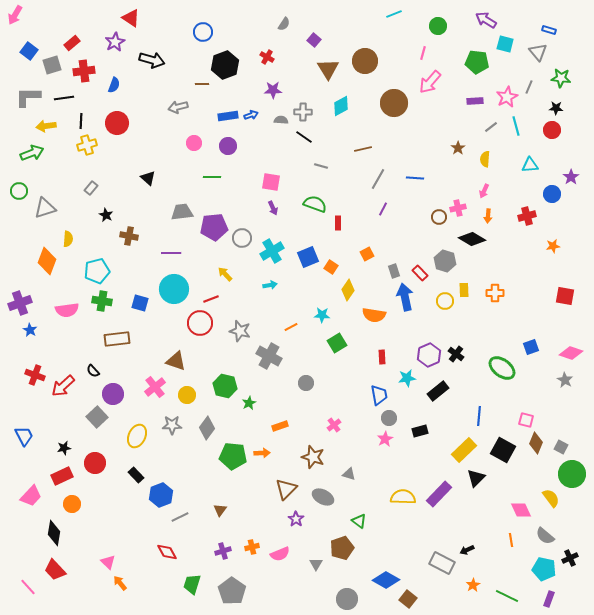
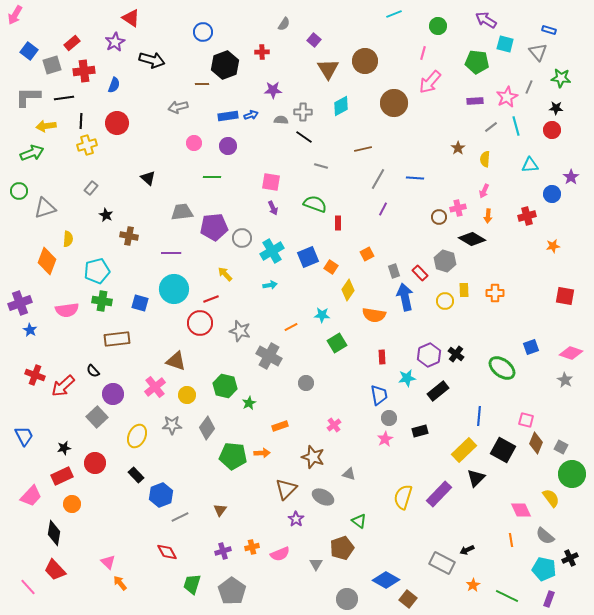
red cross at (267, 57): moved 5 px left, 5 px up; rotated 32 degrees counterclockwise
yellow semicircle at (403, 497): rotated 75 degrees counterclockwise
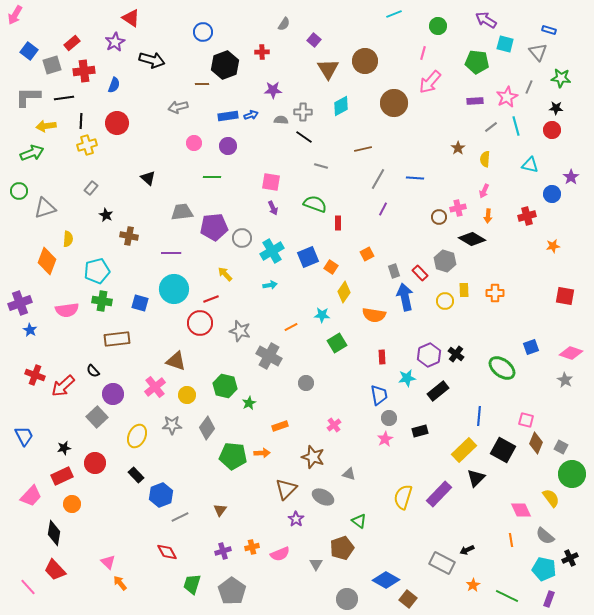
cyan triangle at (530, 165): rotated 18 degrees clockwise
yellow diamond at (348, 290): moved 4 px left, 2 px down
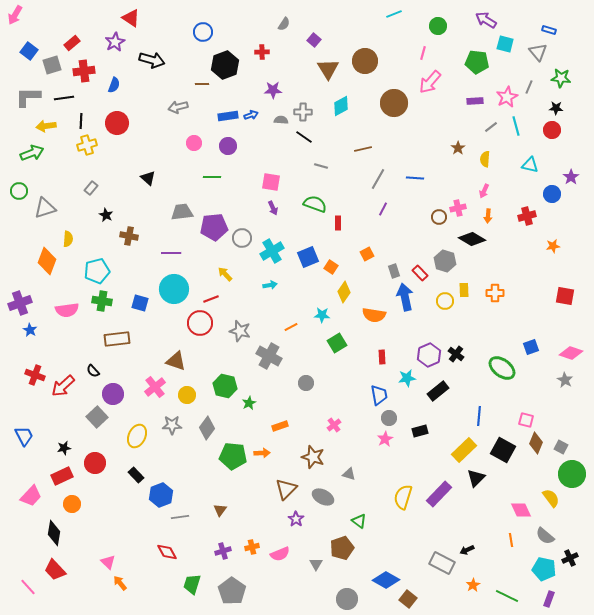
gray line at (180, 517): rotated 18 degrees clockwise
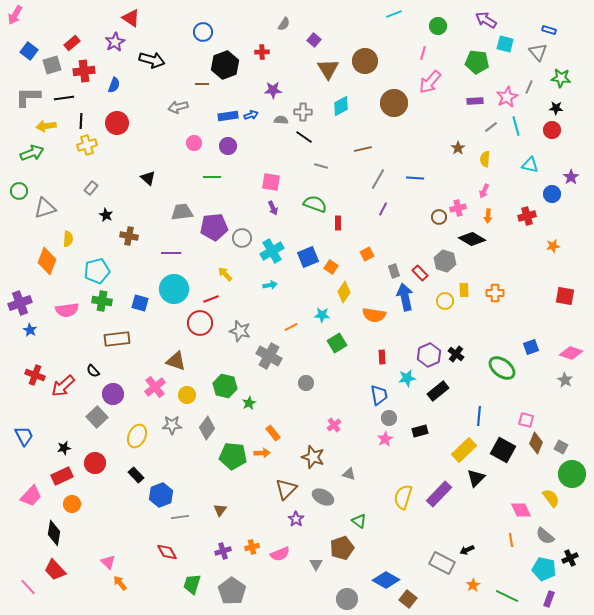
orange rectangle at (280, 426): moved 7 px left, 7 px down; rotated 70 degrees clockwise
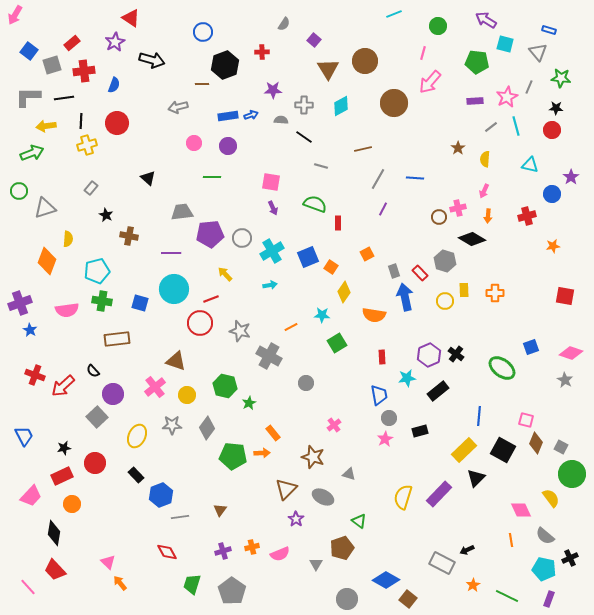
gray cross at (303, 112): moved 1 px right, 7 px up
purple pentagon at (214, 227): moved 4 px left, 7 px down
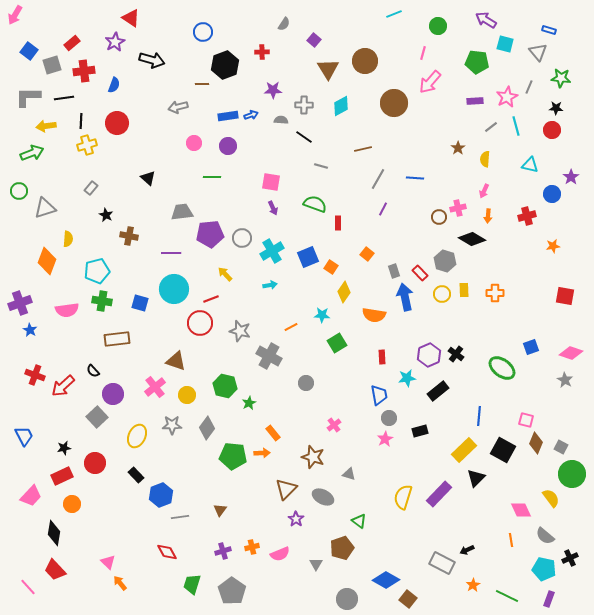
orange square at (367, 254): rotated 24 degrees counterclockwise
yellow circle at (445, 301): moved 3 px left, 7 px up
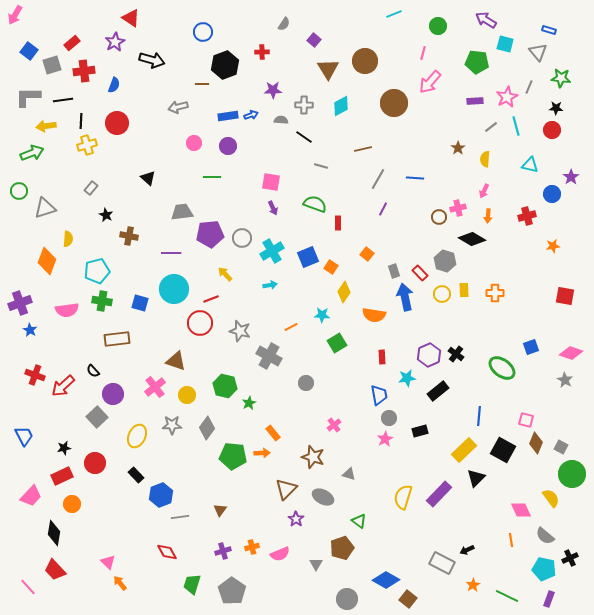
black line at (64, 98): moved 1 px left, 2 px down
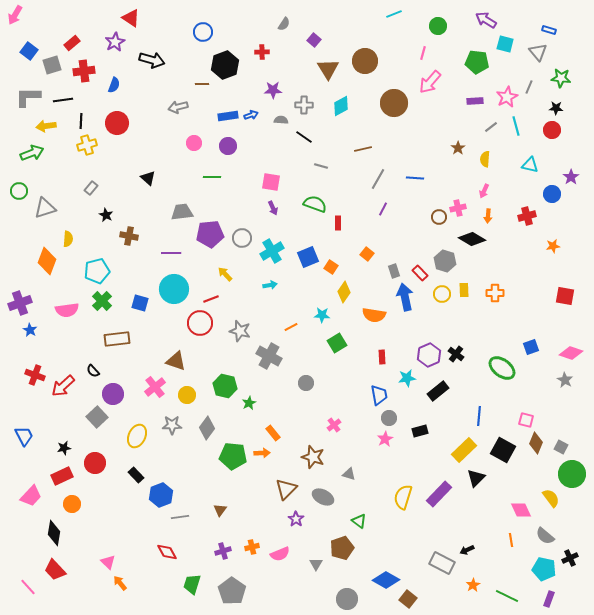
green cross at (102, 301): rotated 36 degrees clockwise
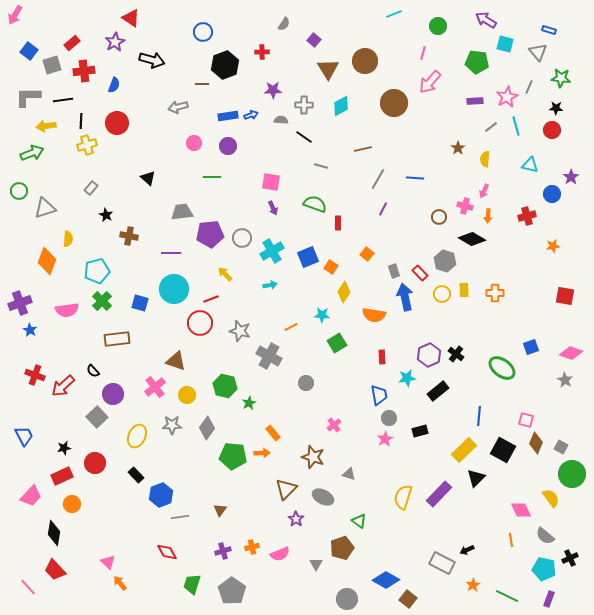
pink cross at (458, 208): moved 7 px right, 2 px up; rotated 28 degrees clockwise
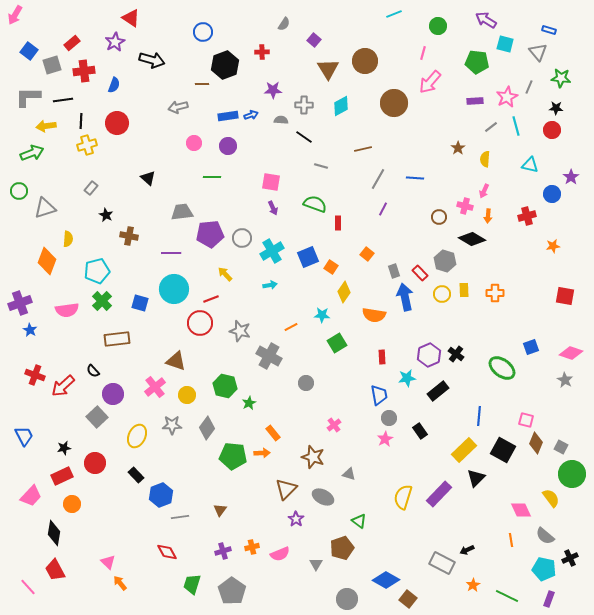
black rectangle at (420, 431): rotated 70 degrees clockwise
red trapezoid at (55, 570): rotated 15 degrees clockwise
